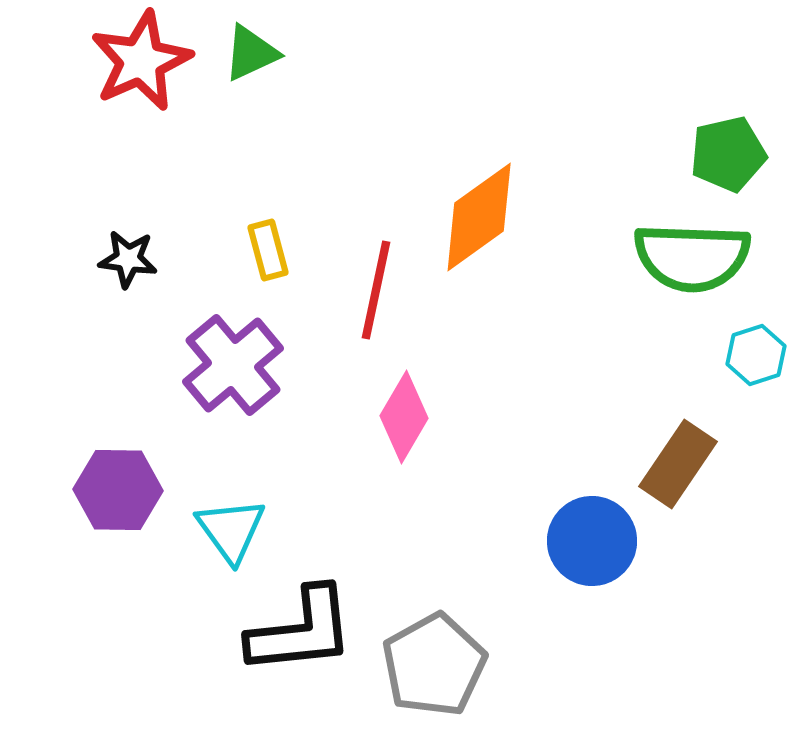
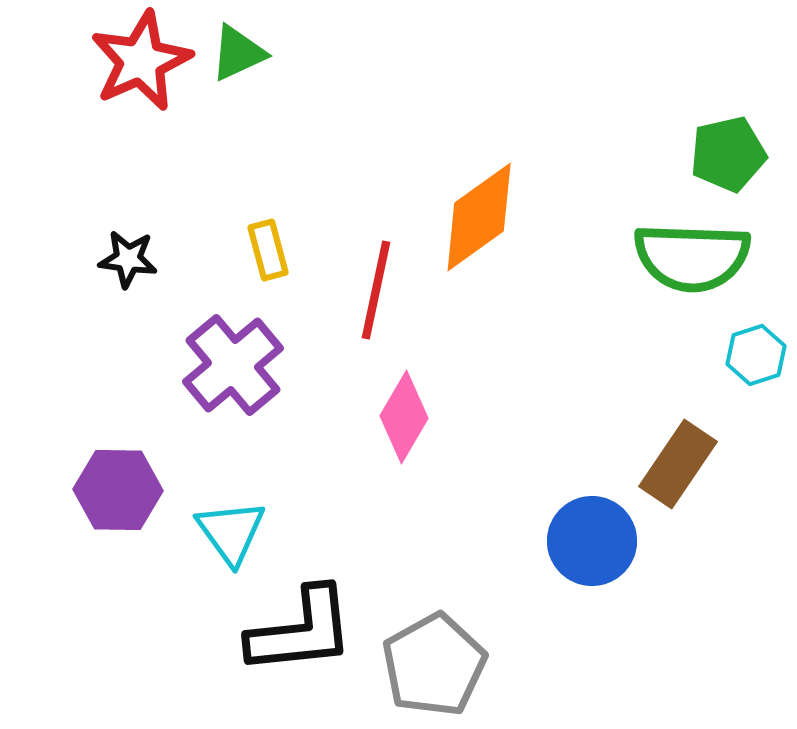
green triangle: moved 13 px left
cyan triangle: moved 2 px down
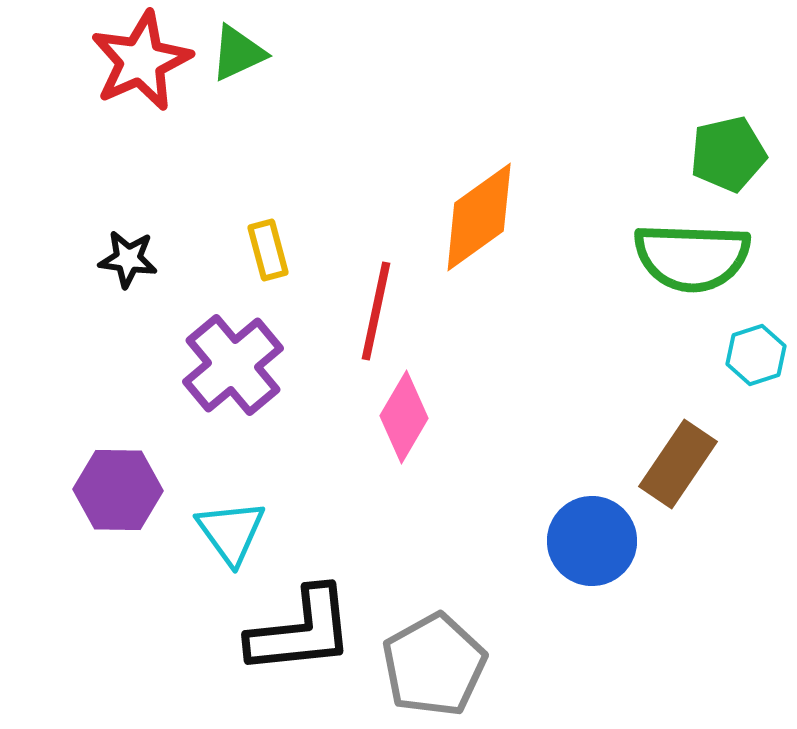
red line: moved 21 px down
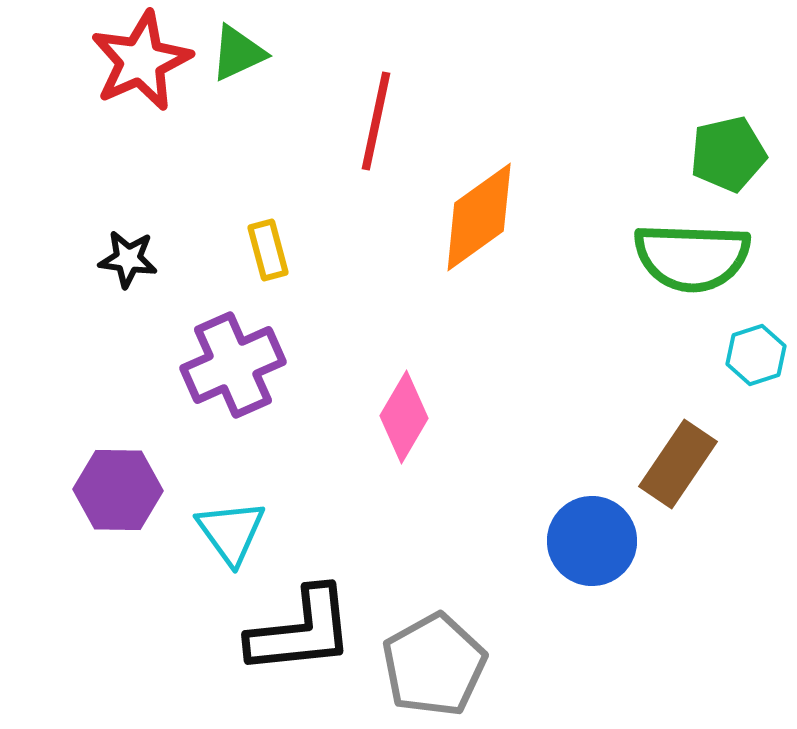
red line: moved 190 px up
purple cross: rotated 16 degrees clockwise
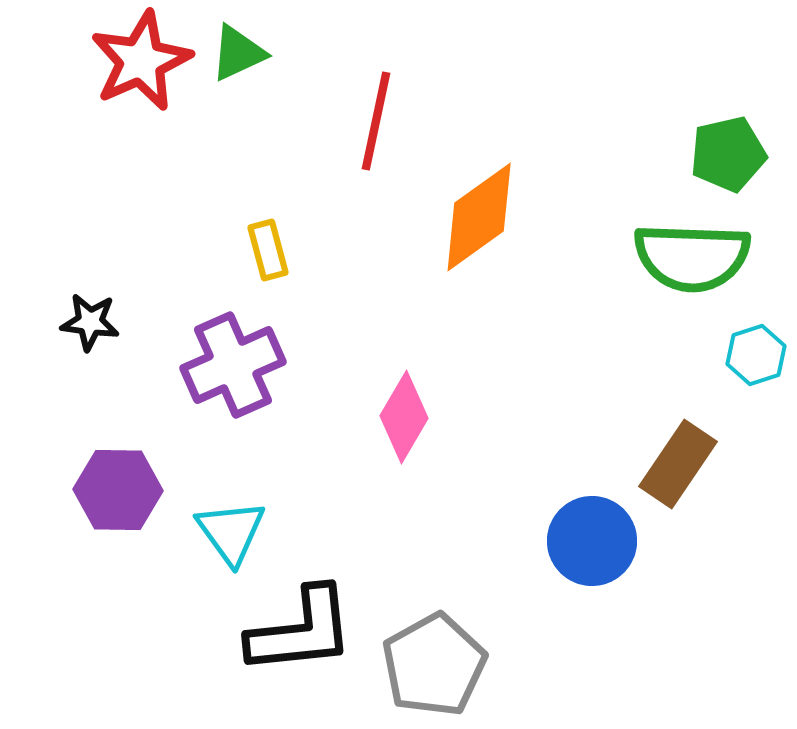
black star: moved 38 px left, 63 px down
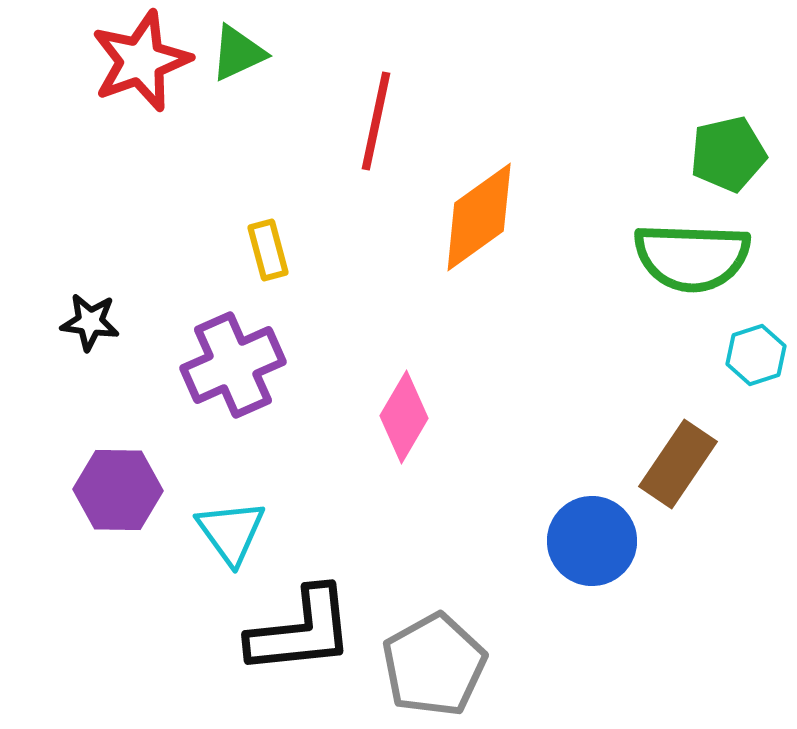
red star: rotated 4 degrees clockwise
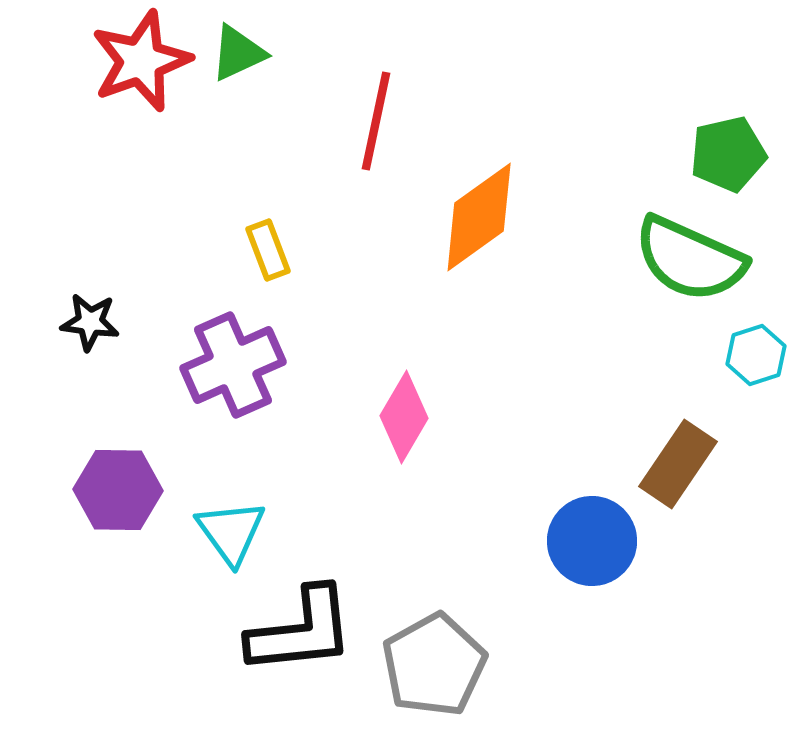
yellow rectangle: rotated 6 degrees counterclockwise
green semicircle: moved 2 px left, 2 px down; rotated 22 degrees clockwise
